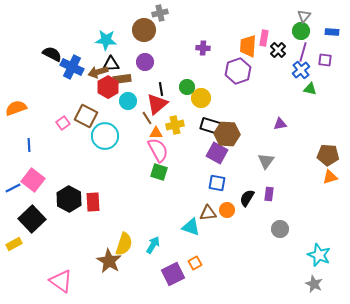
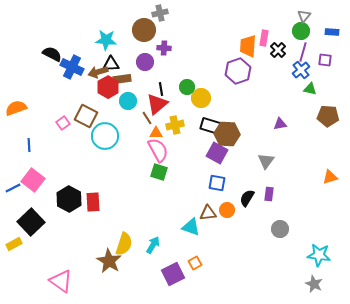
purple cross at (203, 48): moved 39 px left
brown pentagon at (328, 155): moved 39 px up
black square at (32, 219): moved 1 px left, 3 px down
cyan star at (319, 255): rotated 15 degrees counterclockwise
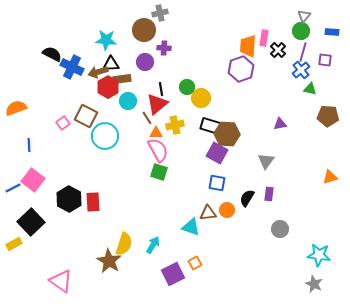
purple hexagon at (238, 71): moved 3 px right, 2 px up
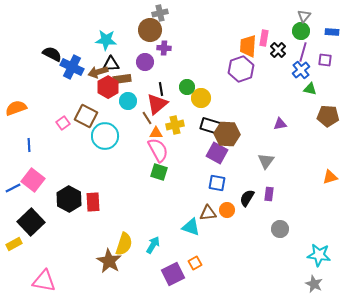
brown circle at (144, 30): moved 6 px right
pink triangle at (61, 281): moved 17 px left; rotated 25 degrees counterclockwise
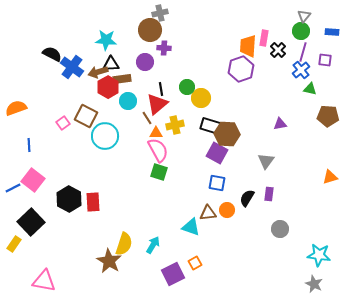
blue cross at (72, 67): rotated 10 degrees clockwise
yellow rectangle at (14, 244): rotated 28 degrees counterclockwise
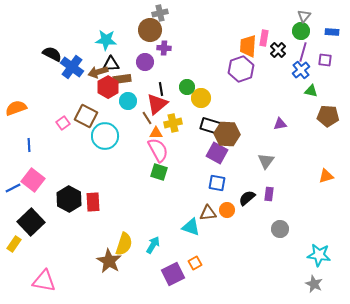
green triangle at (310, 89): moved 1 px right, 2 px down
yellow cross at (175, 125): moved 2 px left, 2 px up
orange triangle at (330, 177): moved 4 px left, 1 px up
black semicircle at (247, 198): rotated 18 degrees clockwise
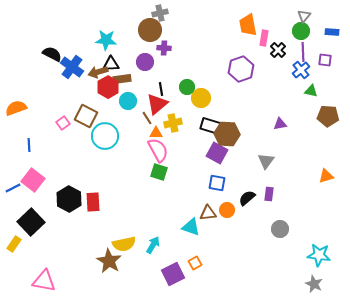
orange trapezoid at (248, 46): moved 21 px up; rotated 15 degrees counterclockwise
purple line at (303, 52): rotated 18 degrees counterclockwise
yellow semicircle at (124, 244): rotated 60 degrees clockwise
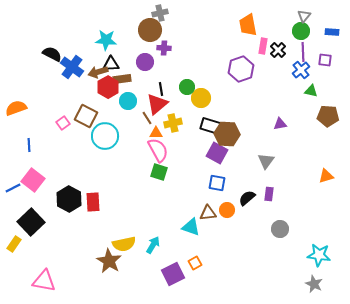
pink rectangle at (264, 38): moved 1 px left, 8 px down
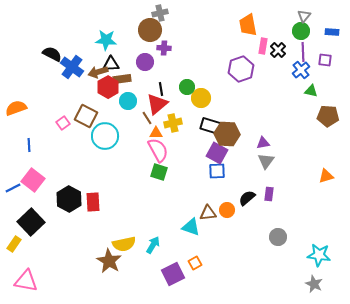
purple triangle at (280, 124): moved 17 px left, 19 px down
blue square at (217, 183): moved 12 px up; rotated 12 degrees counterclockwise
gray circle at (280, 229): moved 2 px left, 8 px down
pink triangle at (44, 281): moved 18 px left
